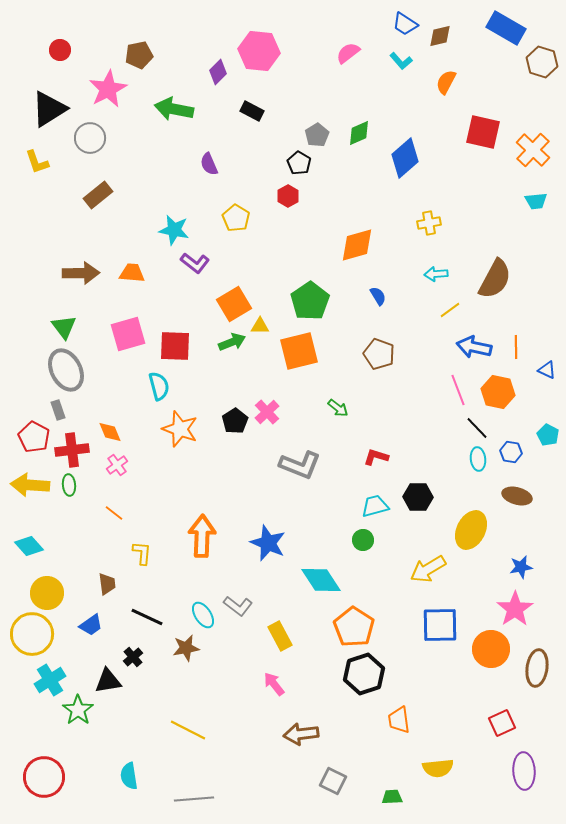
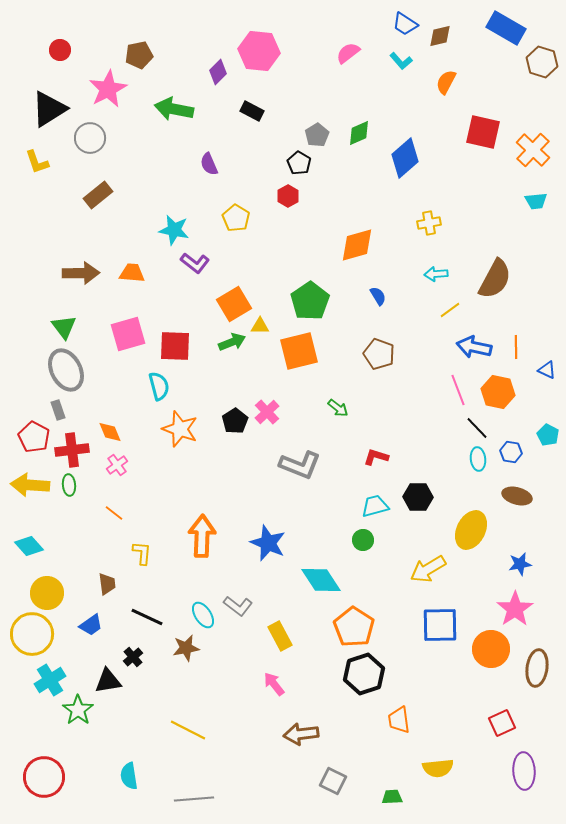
blue star at (521, 567): moved 1 px left, 3 px up
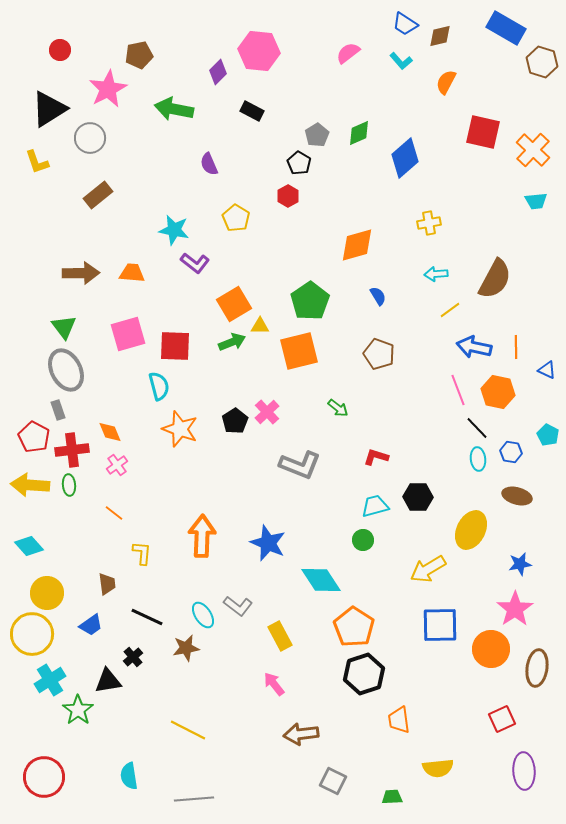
red square at (502, 723): moved 4 px up
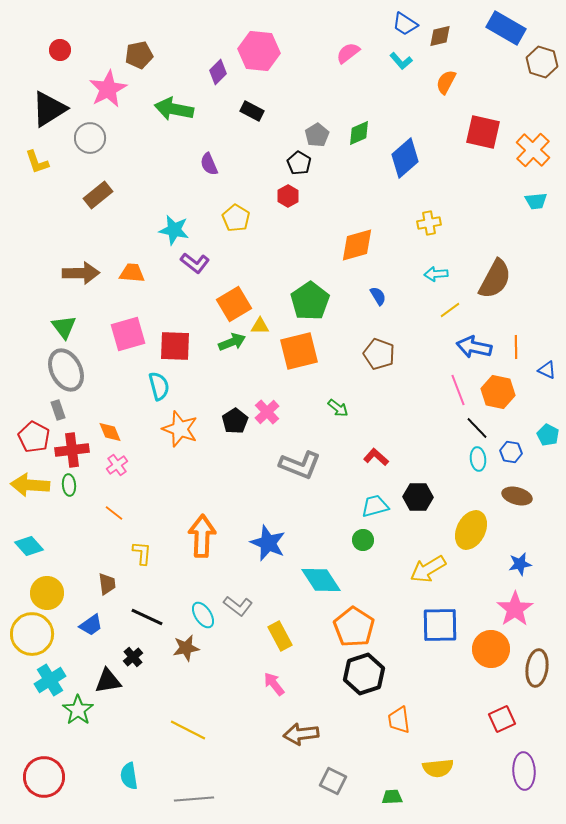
red L-shape at (376, 457): rotated 25 degrees clockwise
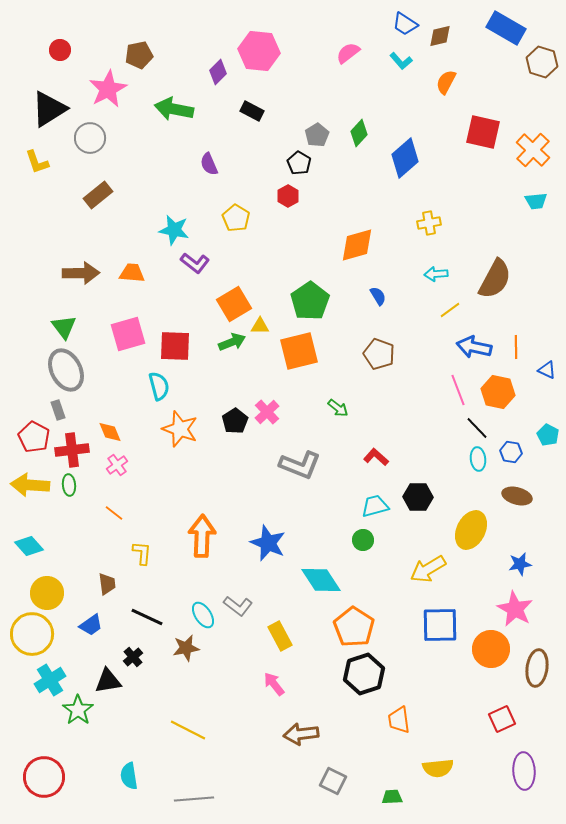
green diamond at (359, 133): rotated 24 degrees counterclockwise
pink star at (515, 609): rotated 9 degrees counterclockwise
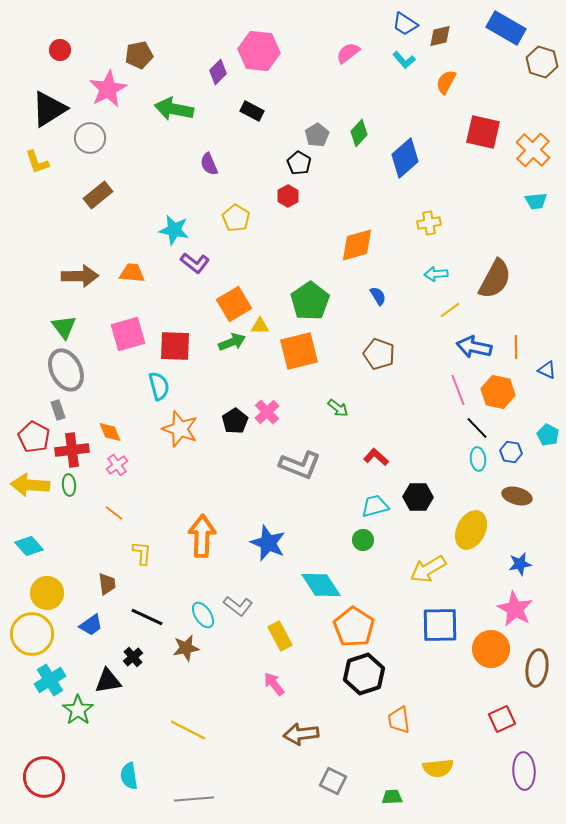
cyan L-shape at (401, 61): moved 3 px right, 1 px up
brown arrow at (81, 273): moved 1 px left, 3 px down
cyan diamond at (321, 580): moved 5 px down
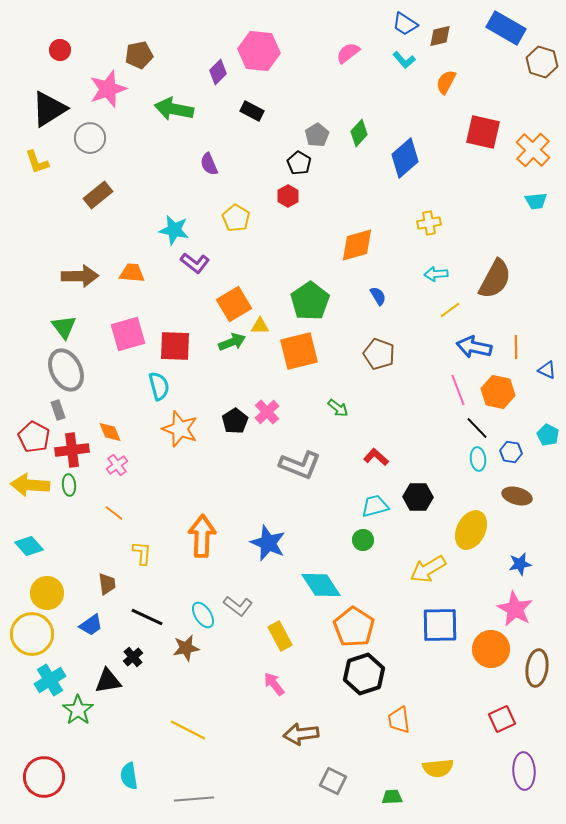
pink star at (108, 89): rotated 9 degrees clockwise
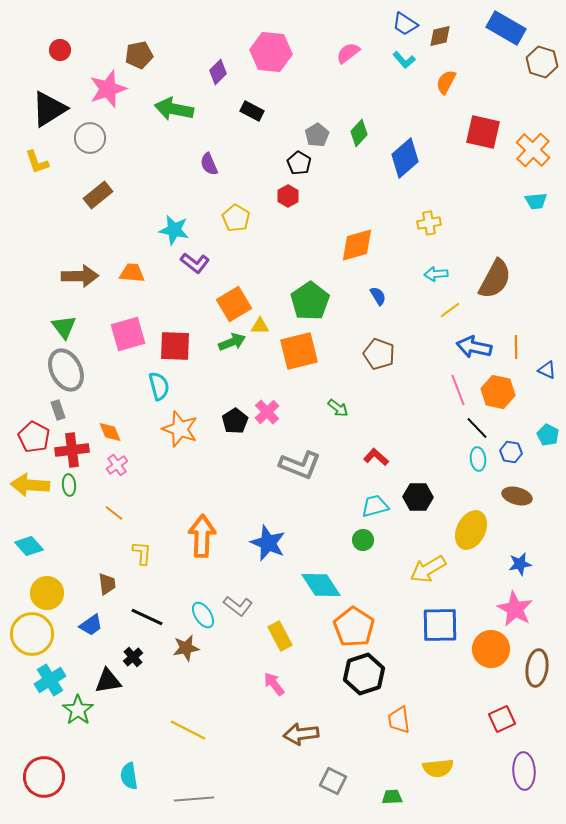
pink hexagon at (259, 51): moved 12 px right, 1 px down
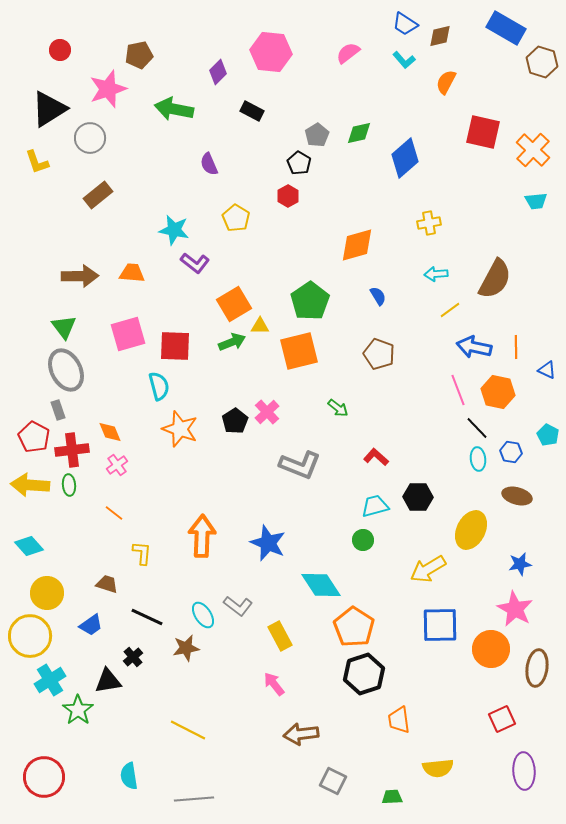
green diamond at (359, 133): rotated 36 degrees clockwise
brown trapezoid at (107, 584): rotated 65 degrees counterclockwise
yellow circle at (32, 634): moved 2 px left, 2 px down
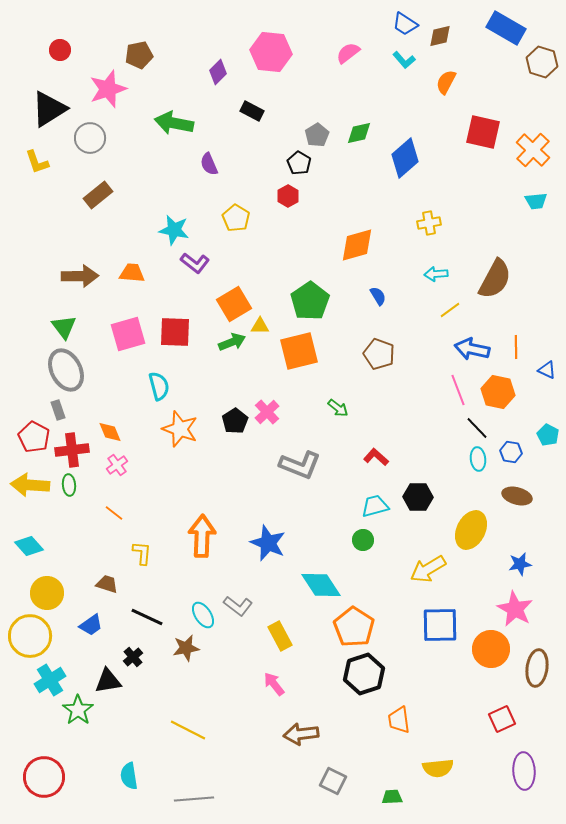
green arrow at (174, 109): moved 14 px down
red square at (175, 346): moved 14 px up
blue arrow at (474, 347): moved 2 px left, 2 px down
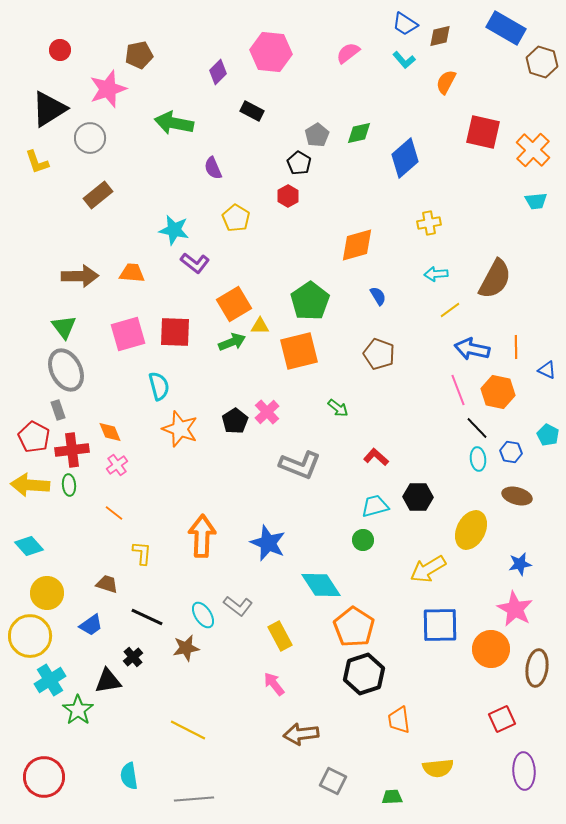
purple semicircle at (209, 164): moved 4 px right, 4 px down
